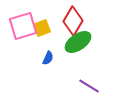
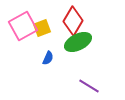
pink square: rotated 12 degrees counterclockwise
green ellipse: rotated 8 degrees clockwise
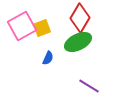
red diamond: moved 7 px right, 3 px up
pink square: moved 1 px left
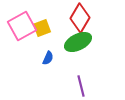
purple line: moved 8 px left; rotated 45 degrees clockwise
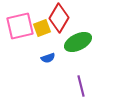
red diamond: moved 21 px left
pink square: moved 2 px left; rotated 16 degrees clockwise
blue semicircle: rotated 48 degrees clockwise
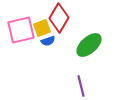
pink square: moved 1 px right, 4 px down
green ellipse: moved 11 px right, 3 px down; rotated 16 degrees counterclockwise
blue semicircle: moved 17 px up
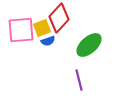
red diamond: rotated 12 degrees clockwise
pink square: rotated 8 degrees clockwise
purple line: moved 2 px left, 6 px up
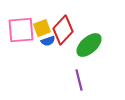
red diamond: moved 4 px right, 12 px down
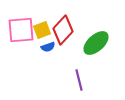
yellow square: moved 2 px down
blue semicircle: moved 6 px down
green ellipse: moved 7 px right, 2 px up
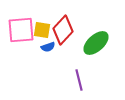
yellow square: rotated 30 degrees clockwise
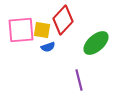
red diamond: moved 10 px up
